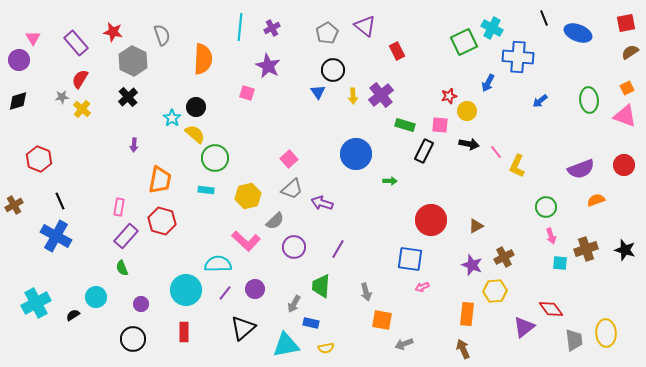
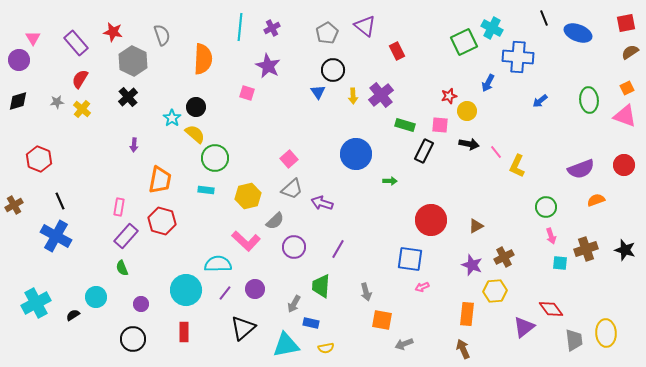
gray star at (62, 97): moved 5 px left, 5 px down
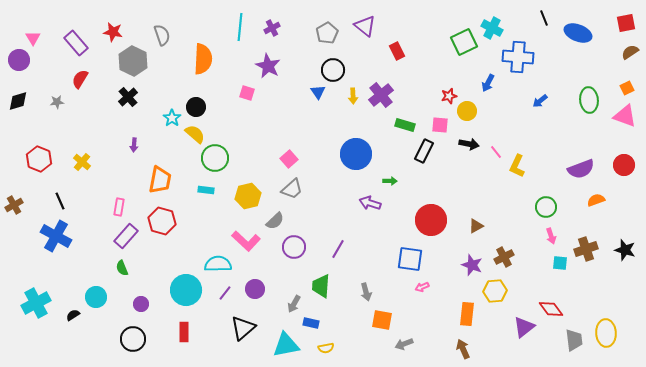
yellow cross at (82, 109): moved 53 px down
purple arrow at (322, 203): moved 48 px right
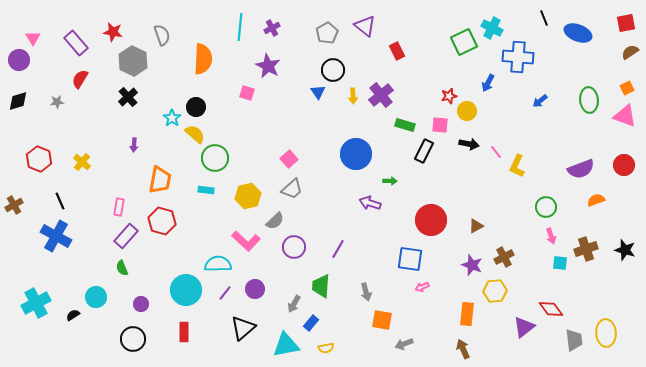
blue rectangle at (311, 323): rotated 63 degrees counterclockwise
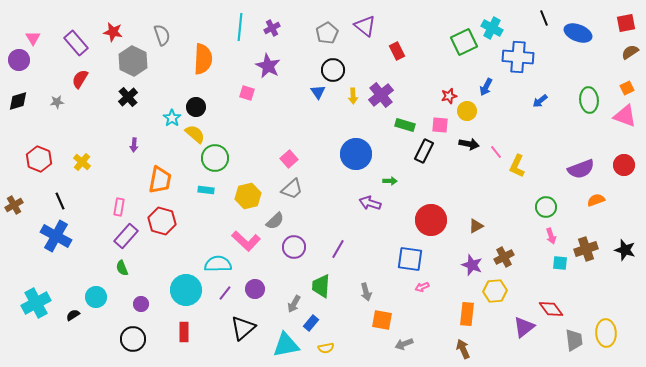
blue arrow at (488, 83): moved 2 px left, 4 px down
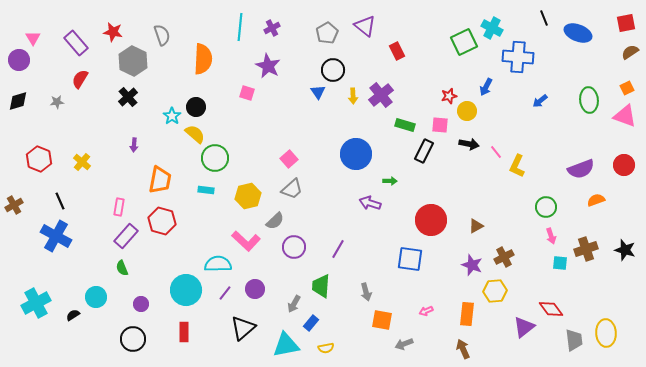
cyan star at (172, 118): moved 2 px up
pink arrow at (422, 287): moved 4 px right, 24 px down
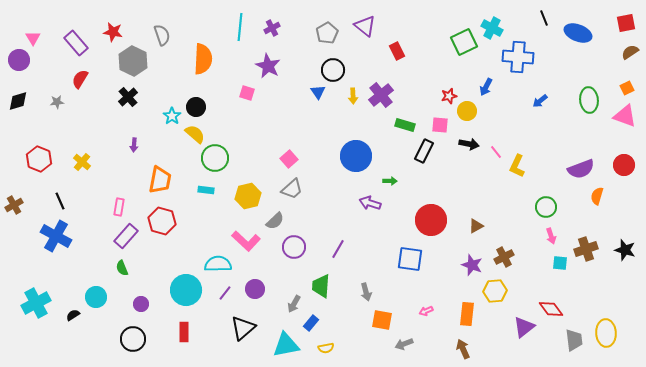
blue circle at (356, 154): moved 2 px down
orange semicircle at (596, 200): moved 1 px right, 4 px up; rotated 54 degrees counterclockwise
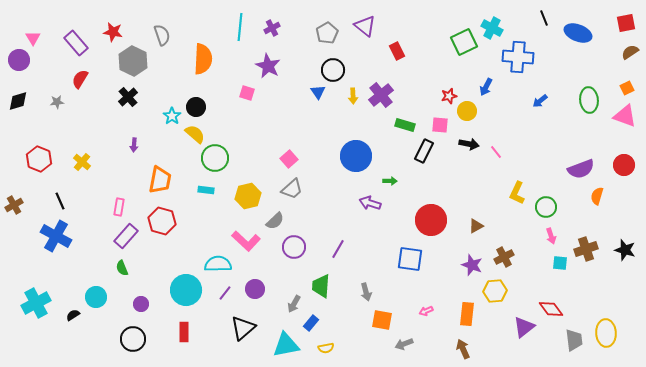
yellow L-shape at (517, 166): moved 27 px down
